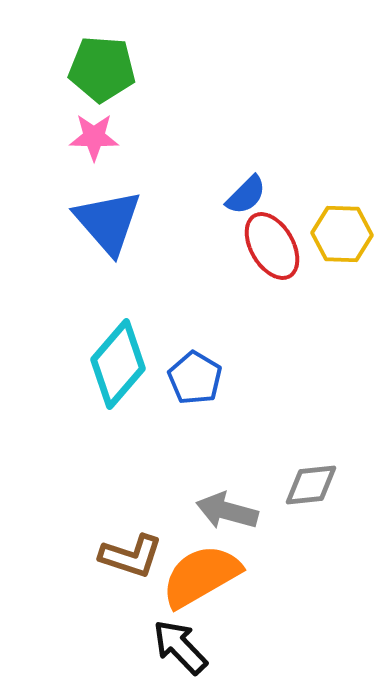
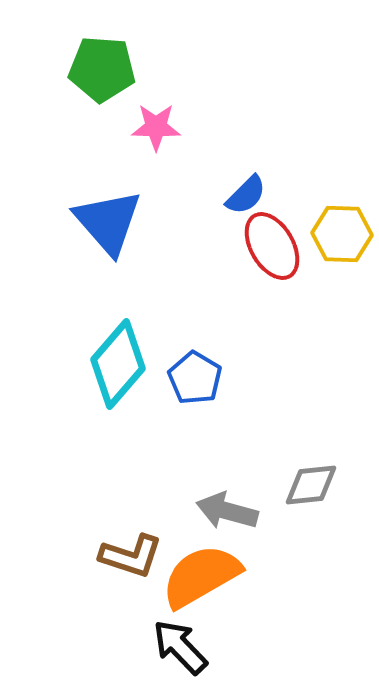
pink star: moved 62 px right, 10 px up
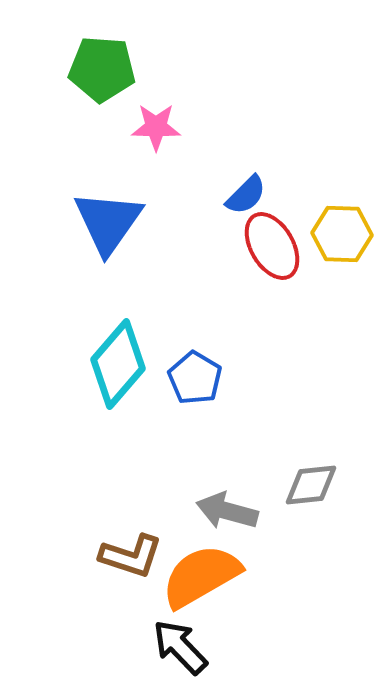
blue triangle: rotated 16 degrees clockwise
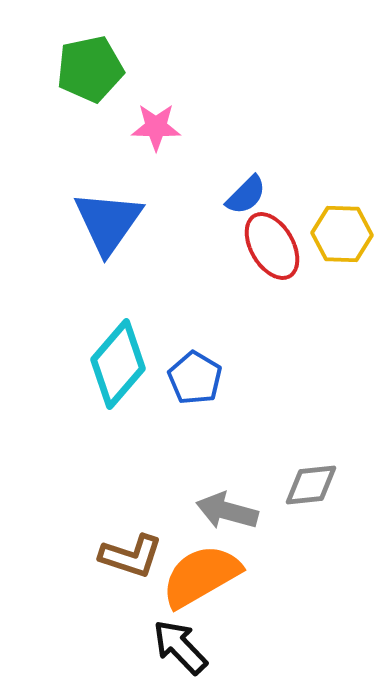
green pentagon: moved 12 px left; rotated 16 degrees counterclockwise
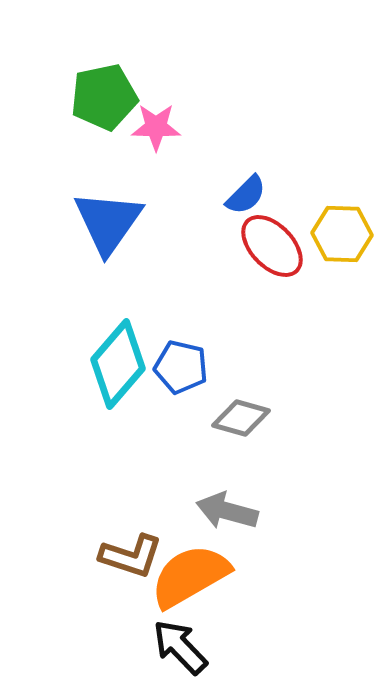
green pentagon: moved 14 px right, 28 px down
red ellipse: rotated 14 degrees counterclockwise
blue pentagon: moved 14 px left, 11 px up; rotated 18 degrees counterclockwise
gray diamond: moved 70 px left, 67 px up; rotated 22 degrees clockwise
orange semicircle: moved 11 px left
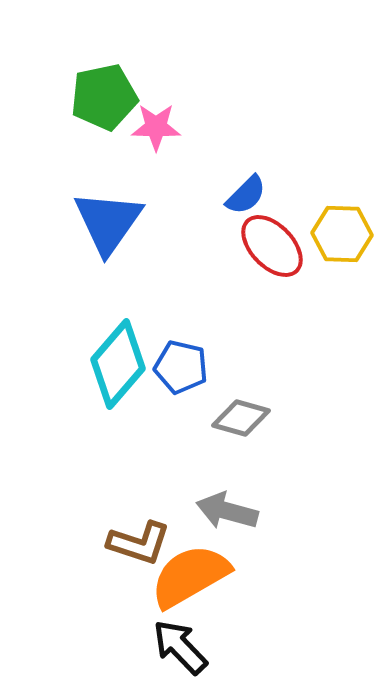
brown L-shape: moved 8 px right, 13 px up
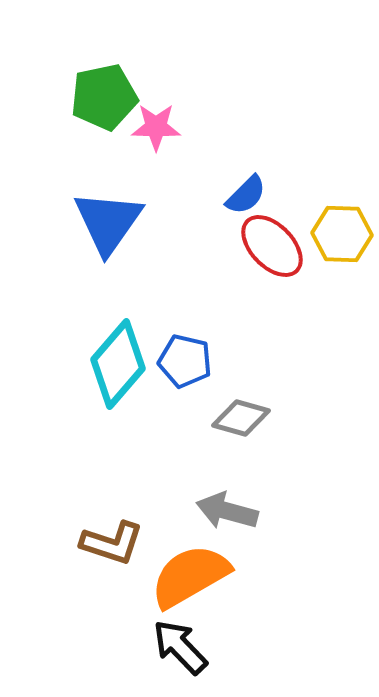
blue pentagon: moved 4 px right, 6 px up
brown L-shape: moved 27 px left
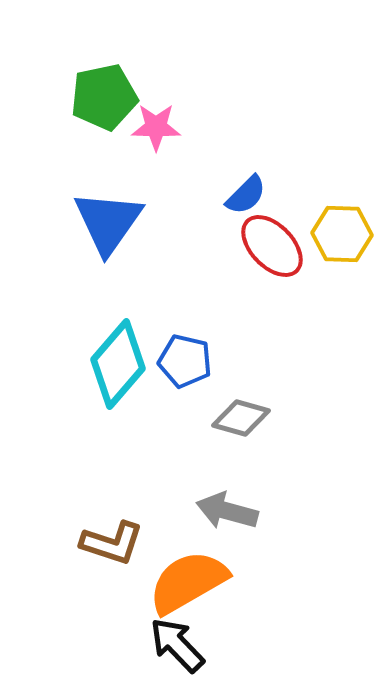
orange semicircle: moved 2 px left, 6 px down
black arrow: moved 3 px left, 2 px up
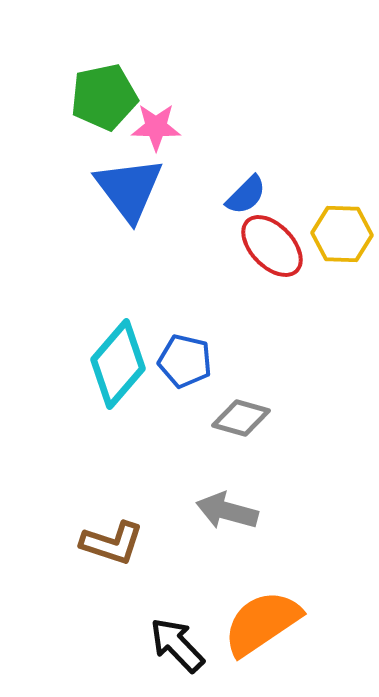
blue triangle: moved 21 px right, 33 px up; rotated 12 degrees counterclockwise
orange semicircle: moved 74 px right, 41 px down; rotated 4 degrees counterclockwise
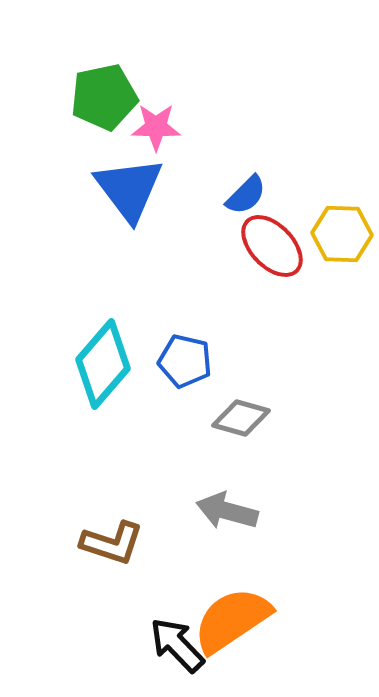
cyan diamond: moved 15 px left
orange semicircle: moved 30 px left, 3 px up
